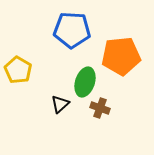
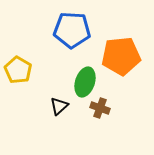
black triangle: moved 1 px left, 2 px down
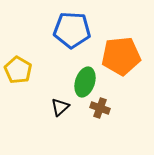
black triangle: moved 1 px right, 1 px down
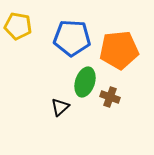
blue pentagon: moved 8 px down
orange pentagon: moved 2 px left, 6 px up
yellow pentagon: moved 44 px up; rotated 20 degrees counterclockwise
brown cross: moved 10 px right, 11 px up
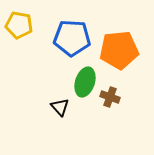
yellow pentagon: moved 1 px right, 1 px up
black triangle: rotated 30 degrees counterclockwise
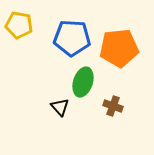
orange pentagon: moved 2 px up
green ellipse: moved 2 px left
brown cross: moved 3 px right, 9 px down
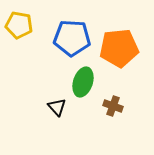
black triangle: moved 3 px left
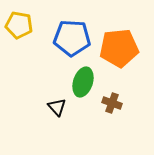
brown cross: moved 1 px left, 3 px up
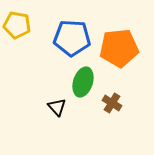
yellow pentagon: moved 2 px left
brown cross: rotated 12 degrees clockwise
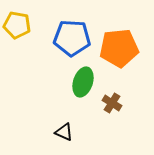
black triangle: moved 7 px right, 25 px down; rotated 24 degrees counterclockwise
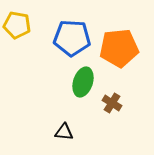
black triangle: rotated 18 degrees counterclockwise
